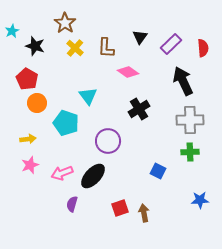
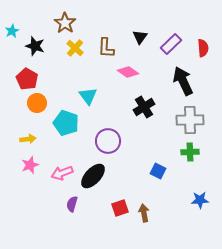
black cross: moved 5 px right, 2 px up
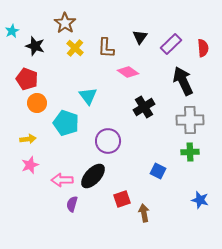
red pentagon: rotated 10 degrees counterclockwise
pink arrow: moved 7 px down; rotated 20 degrees clockwise
blue star: rotated 18 degrees clockwise
red square: moved 2 px right, 9 px up
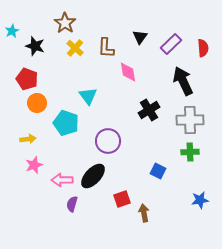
pink diamond: rotated 45 degrees clockwise
black cross: moved 5 px right, 3 px down
pink star: moved 4 px right
blue star: rotated 24 degrees counterclockwise
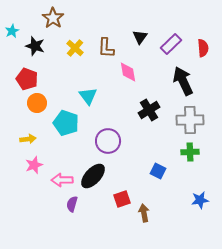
brown star: moved 12 px left, 5 px up
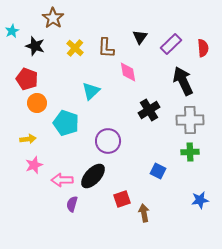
cyan triangle: moved 3 px right, 5 px up; rotated 24 degrees clockwise
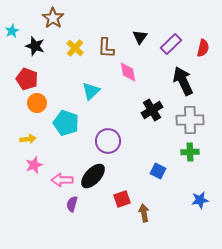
red semicircle: rotated 18 degrees clockwise
black cross: moved 3 px right
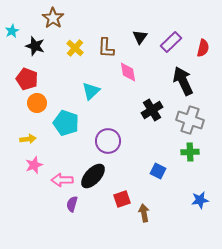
purple rectangle: moved 2 px up
gray cross: rotated 20 degrees clockwise
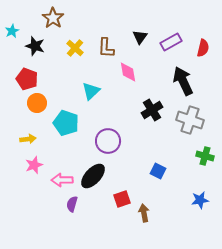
purple rectangle: rotated 15 degrees clockwise
green cross: moved 15 px right, 4 px down; rotated 18 degrees clockwise
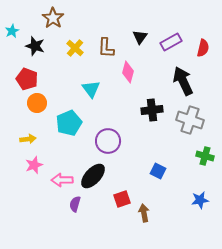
pink diamond: rotated 25 degrees clockwise
cyan triangle: moved 2 px up; rotated 24 degrees counterclockwise
black cross: rotated 25 degrees clockwise
cyan pentagon: moved 3 px right; rotated 30 degrees clockwise
purple semicircle: moved 3 px right
